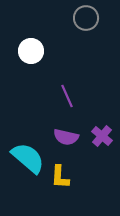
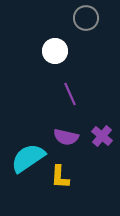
white circle: moved 24 px right
purple line: moved 3 px right, 2 px up
cyan semicircle: rotated 75 degrees counterclockwise
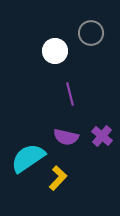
gray circle: moved 5 px right, 15 px down
purple line: rotated 10 degrees clockwise
yellow L-shape: moved 2 px left, 1 px down; rotated 140 degrees counterclockwise
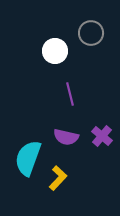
cyan semicircle: rotated 36 degrees counterclockwise
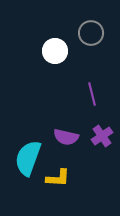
purple line: moved 22 px right
purple cross: rotated 15 degrees clockwise
yellow L-shape: rotated 50 degrees clockwise
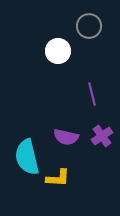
gray circle: moved 2 px left, 7 px up
white circle: moved 3 px right
cyan semicircle: moved 1 px left, 1 px up; rotated 33 degrees counterclockwise
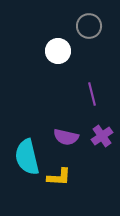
yellow L-shape: moved 1 px right, 1 px up
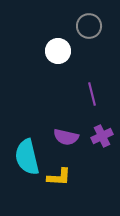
purple cross: rotated 10 degrees clockwise
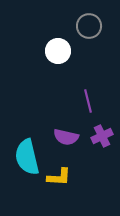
purple line: moved 4 px left, 7 px down
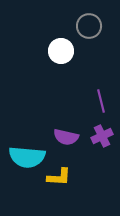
white circle: moved 3 px right
purple line: moved 13 px right
cyan semicircle: rotated 72 degrees counterclockwise
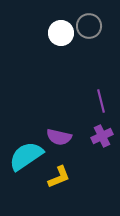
white circle: moved 18 px up
purple semicircle: moved 7 px left
cyan semicircle: moved 1 px left, 1 px up; rotated 141 degrees clockwise
yellow L-shape: rotated 25 degrees counterclockwise
